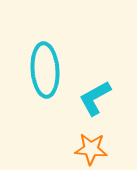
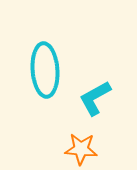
orange star: moved 10 px left
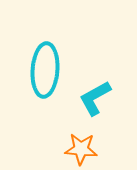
cyan ellipse: rotated 8 degrees clockwise
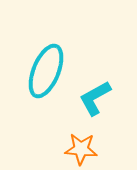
cyan ellipse: moved 1 px right, 1 px down; rotated 18 degrees clockwise
